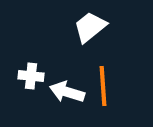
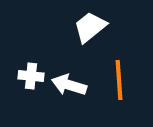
orange line: moved 16 px right, 6 px up
white arrow: moved 2 px right, 7 px up
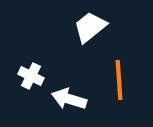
white cross: rotated 20 degrees clockwise
white arrow: moved 14 px down
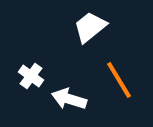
white cross: rotated 10 degrees clockwise
orange line: rotated 27 degrees counterclockwise
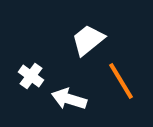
white trapezoid: moved 2 px left, 13 px down
orange line: moved 2 px right, 1 px down
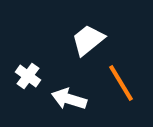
white cross: moved 3 px left
orange line: moved 2 px down
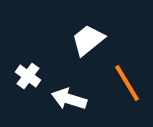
orange line: moved 6 px right
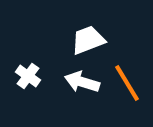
white trapezoid: rotated 18 degrees clockwise
white arrow: moved 13 px right, 17 px up
